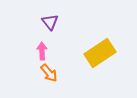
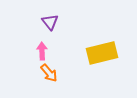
yellow rectangle: moved 2 px right; rotated 20 degrees clockwise
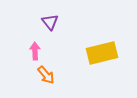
pink arrow: moved 7 px left
orange arrow: moved 3 px left, 2 px down
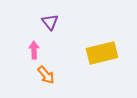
pink arrow: moved 1 px left, 1 px up
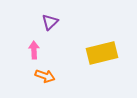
purple triangle: rotated 24 degrees clockwise
orange arrow: moved 1 px left, 1 px down; rotated 30 degrees counterclockwise
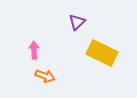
purple triangle: moved 27 px right
yellow rectangle: rotated 40 degrees clockwise
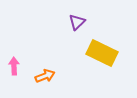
pink arrow: moved 20 px left, 16 px down
orange arrow: rotated 42 degrees counterclockwise
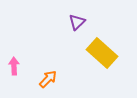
yellow rectangle: rotated 16 degrees clockwise
orange arrow: moved 3 px right, 3 px down; rotated 24 degrees counterclockwise
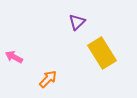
yellow rectangle: rotated 16 degrees clockwise
pink arrow: moved 9 px up; rotated 60 degrees counterclockwise
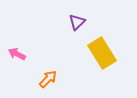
pink arrow: moved 3 px right, 3 px up
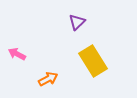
yellow rectangle: moved 9 px left, 8 px down
orange arrow: rotated 18 degrees clockwise
